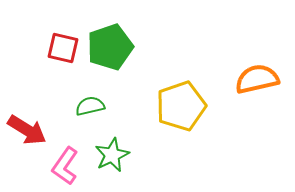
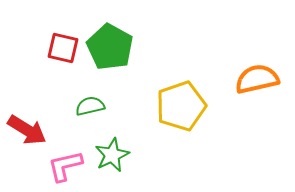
green pentagon: rotated 24 degrees counterclockwise
pink L-shape: rotated 42 degrees clockwise
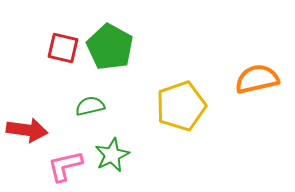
red arrow: rotated 24 degrees counterclockwise
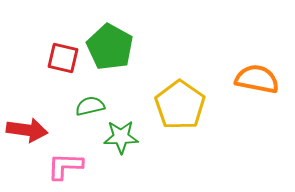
red square: moved 10 px down
orange semicircle: rotated 24 degrees clockwise
yellow pentagon: moved 1 px left, 1 px up; rotated 18 degrees counterclockwise
green star: moved 9 px right, 18 px up; rotated 24 degrees clockwise
pink L-shape: rotated 15 degrees clockwise
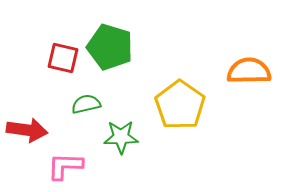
green pentagon: rotated 12 degrees counterclockwise
orange semicircle: moved 8 px left, 8 px up; rotated 12 degrees counterclockwise
green semicircle: moved 4 px left, 2 px up
